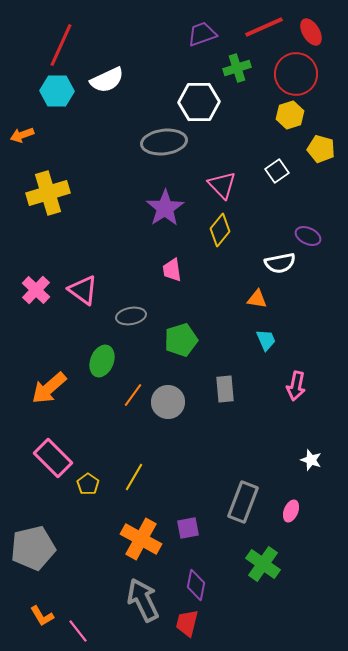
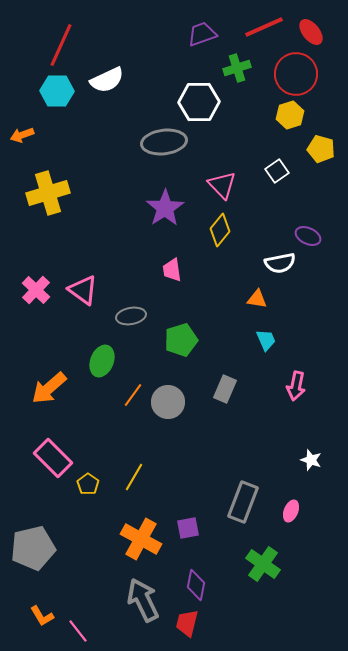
red ellipse at (311, 32): rotated 8 degrees counterclockwise
gray rectangle at (225, 389): rotated 28 degrees clockwise
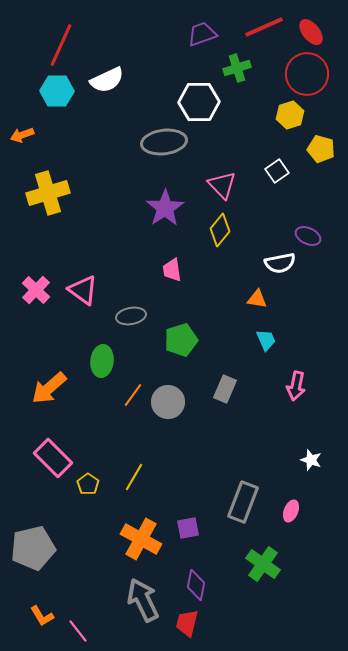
red circle at (296, 74): moved 11 px right
green ellipse at (102, 361): rotated 16 degrees counterclockwise
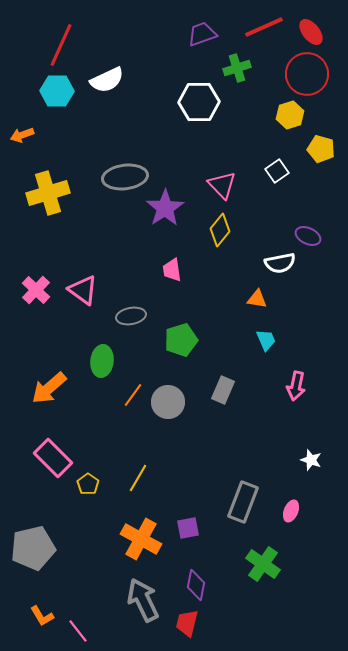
gray ellipse at (164, 142): moved 39 px left, 35 px down
gray rectangle at (225, 389): moved 2 px left, 1 px down
yellow line at (134, 477): moved 4 px right, 1 px down
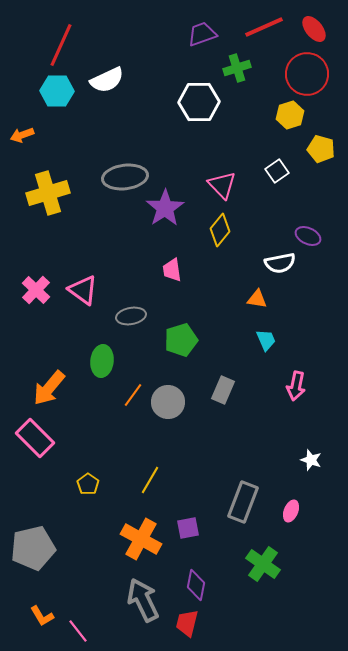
red ellipse at (311, 32): moved 3 px right, 3 px up
orange arrow at (49, 388): rotated 9 degrees counterclockwise
pink rectangle at (53, 458): moved 18 px left, 20 px up
yellow line at (138, 478): moved 12 px right, 2 px down
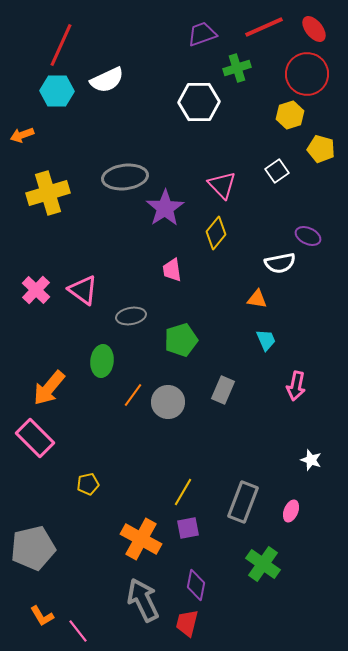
yellow diamond at (220, 230): moved 4 px left, 3 px down
yellow line at (150, 480): moved 33 px right, 12 px down
yellow pentagon at (88, 484): rotated 25 degrees clockwise
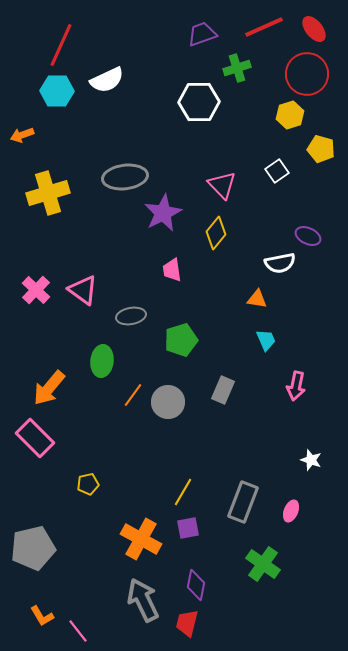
purple star at (165, 208): moved 2 px left, 5 px down; rotated 6 degrees clockwise
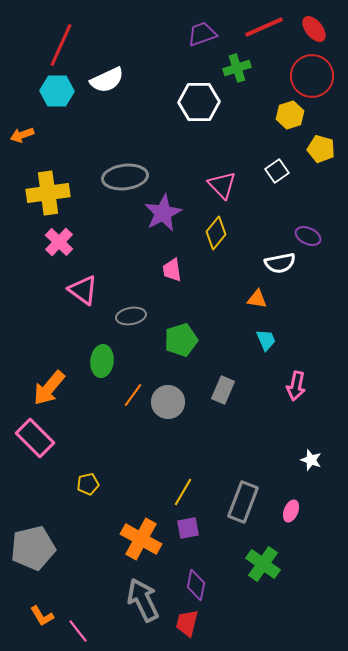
red circle at (307, 74): moved 5 px right, 2 px down
yellow cross at (48, 193): rotated 9 degrees clockwise
pink cross at (36, 290): moved 23 px right, 48 px up
